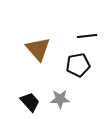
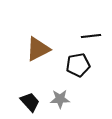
black line: moved 4 px right
brown triangle: rotated 44 degrees clockwise
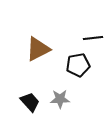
black line: moved 2 px right, 2 px down
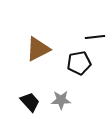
black line: moved 2 px right, 1 px up
black pentagon: moved 1 px right, 2 px up
gray star: moved 1 px right, 1 px down
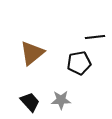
brown triangle: moved 6 px left, 4 px down; rotated 12 degrees counterclockwise
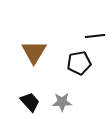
black line: moved 1 px up
brown triangle: moved 2 px right, 1 px up; rotated 20 degrees counterclockwise
gray star: moved 1 px right, 2 px down
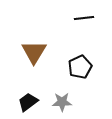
black line: moved 11 px left, 18 px up
black pentagon: moved 1 px right, 4 px down; rotated 15 degrees counterclockwise
black trapezoid: moved 2 px left; rotated 85 degrees counterclockwise
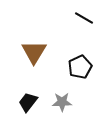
black line: rotated 36 degrees clockwise
black trapezoid: rotated 15 degrees counterclockwise
